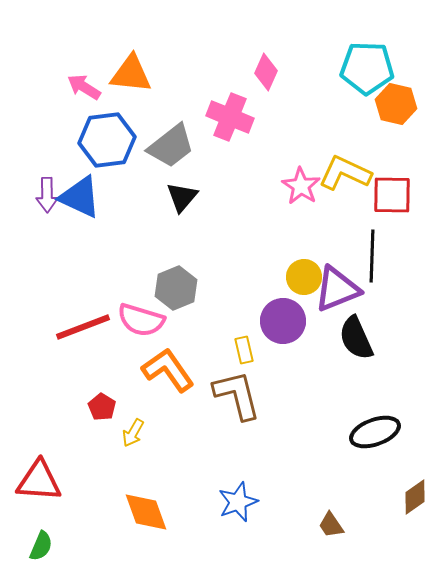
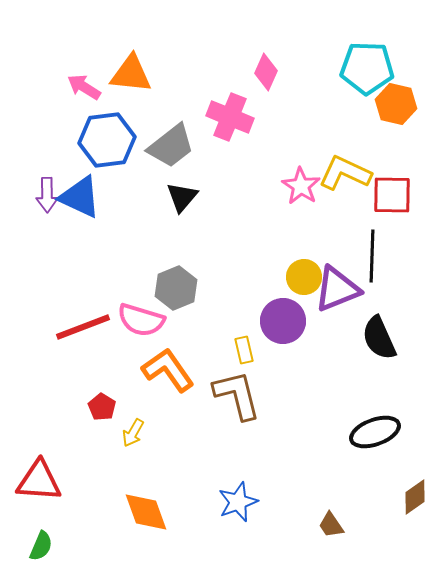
black semicircle: moved 23 px right
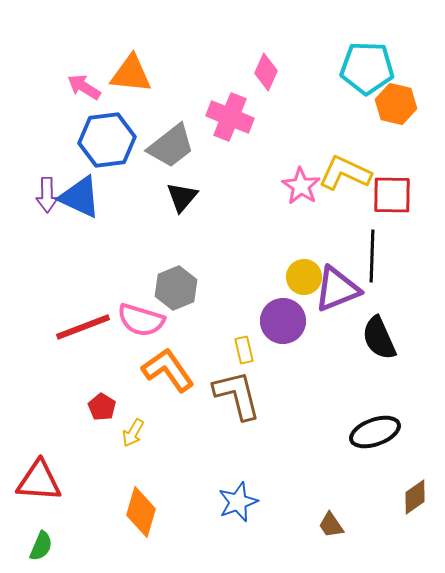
orange diamond: moved 5 px left; rotated 36 degrees clockwise
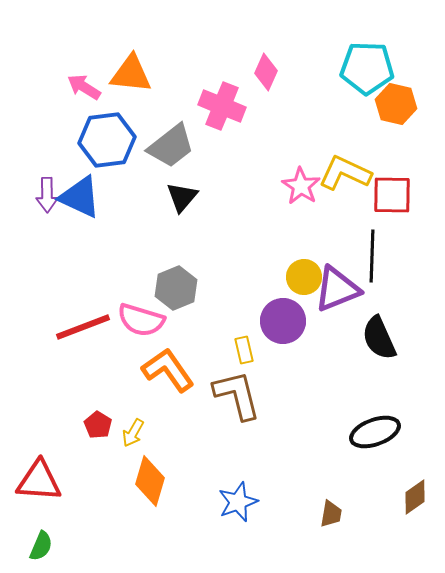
pink cross: moved 8 px left, 11 px up
red pentagon: moved 4 px left, 18 px down
orange diamond: moved 9 px right, 31 px up
brown trapezoid: moved 11 px up; rotated 136 degrees counterclockwise
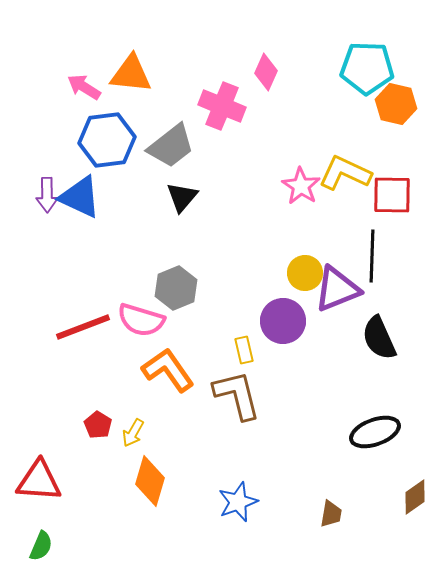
yellow circle: moved 1 px right, 4 px up
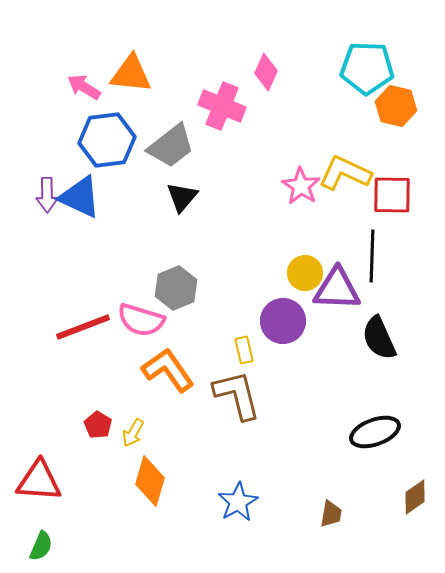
orange hexagon: moved 2 px down
purple triangle: rotated 24 degrees clockwise
blue star: rotated 9 degrees counterclockwise
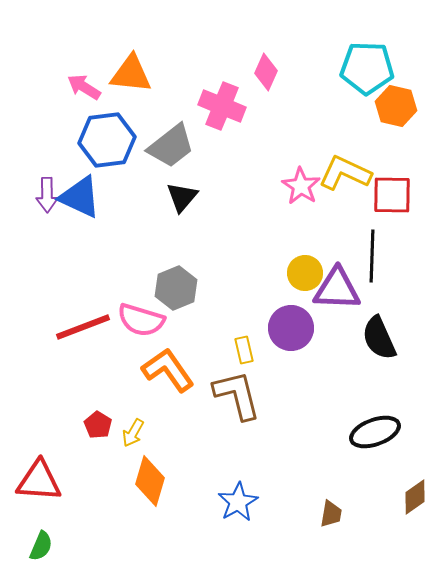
purple circle: moved 8 px right, 7 px down
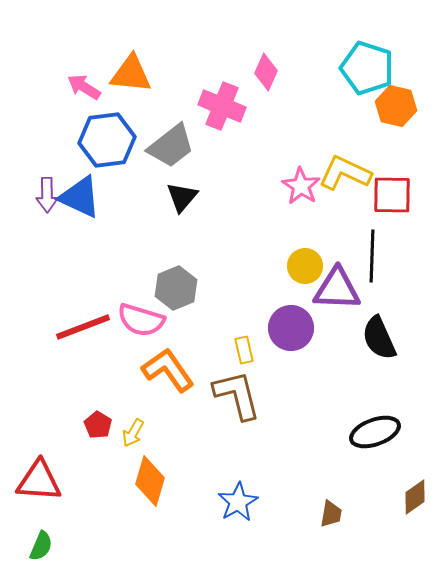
cyan pentagon: rotated 16 degrees clockwise
yellow circle: moved 7 px up
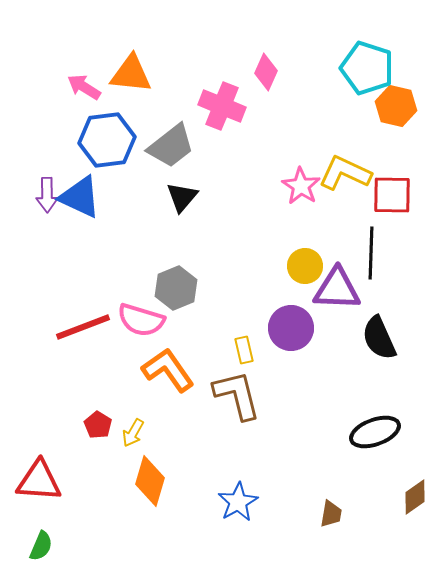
black line: moved 1 px left, 3 px up
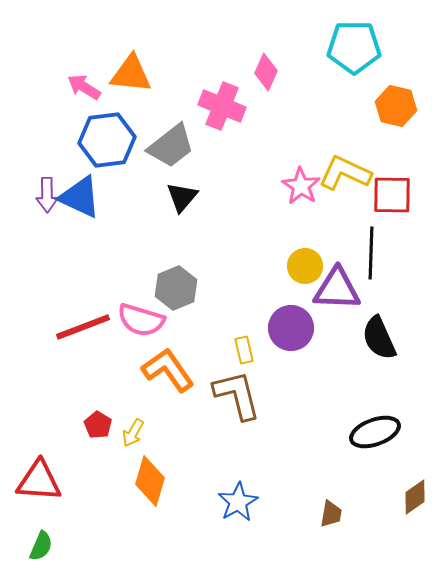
cyan pentagon: moved 13 px left, 21 px up; rotated 18 degrees counterclockwise
